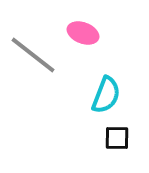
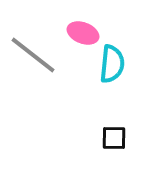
cyan semicircle: moved 6 px right, 31 px up; rotated 15 degrees counterclockwise
black square: moved 3 px left
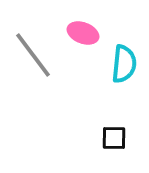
gray line: rotated 15 degrees clockwise
cyan semicircle: moved 12 px right
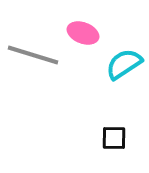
gray line: rotated 36 degrees counterclockwise
cyan semicircle: rotated 129 degrees counterclockwise
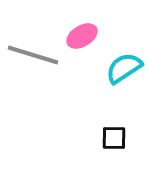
pink ellipse: moved 1 px left, 3 px down; rotated 52 degrees counterclockwise
cyan semicircle: moved 4 px down
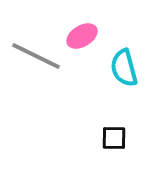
gray line: moved 3 px right, 1 px down; rotated 9 degrees clockwise
cyan semicircle: rotated 72 degrees counterclockwise
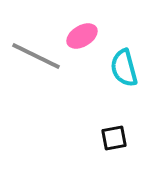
black square: rotated 12 degrees counterclockwise
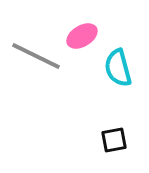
cyan semicircle: moved 6 px left
black square: moved 2 px down
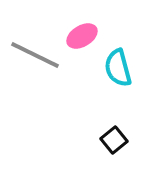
gray line: moved 1 px left, 1 px up
black square: rotated 28 degrees counterclockwise
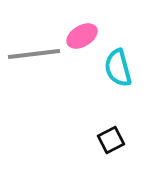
gray line: moved 1 px left, 1 px up; rotated 33 degrees counterclockwise
black square: moved 3 px left; rotated 12 degrees clockwise
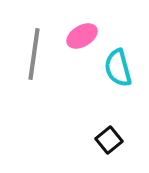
gray line: rotated 75 degrees counterclockwise
black square: moved 2 px left; rotated 12 degrees counterclockwise
